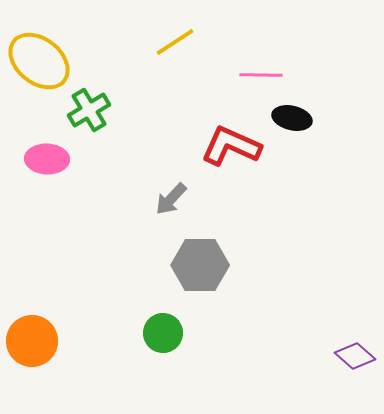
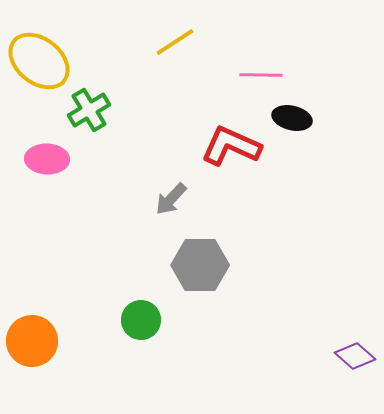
green circle: moved 22 px left, 13 px up
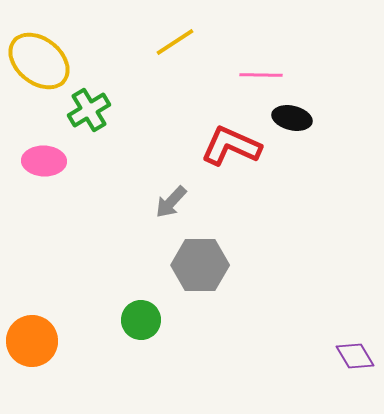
pink ellipse: moved 3 px left, 2 px down
gray arrow: moved 3 px down
purple diamond: rotated 18 degrees clockwise
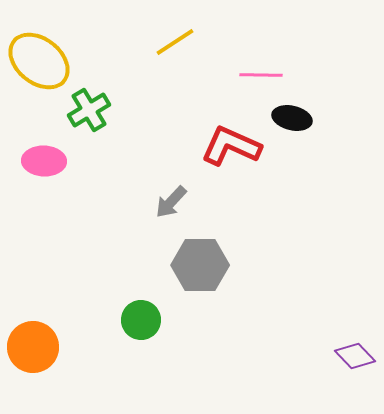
orange circle: moved 1 px right, 6 px down
purple diamond: rotated 12 degrees counterclockwise
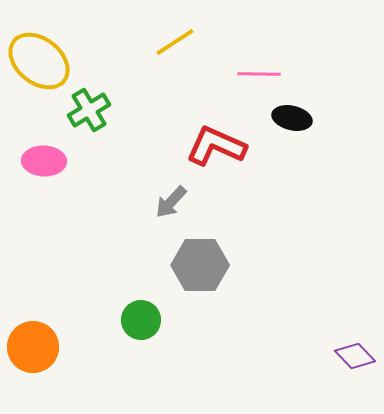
pink line: moved 2 px left, 1 px up
red L-shape: moved 15 px left
